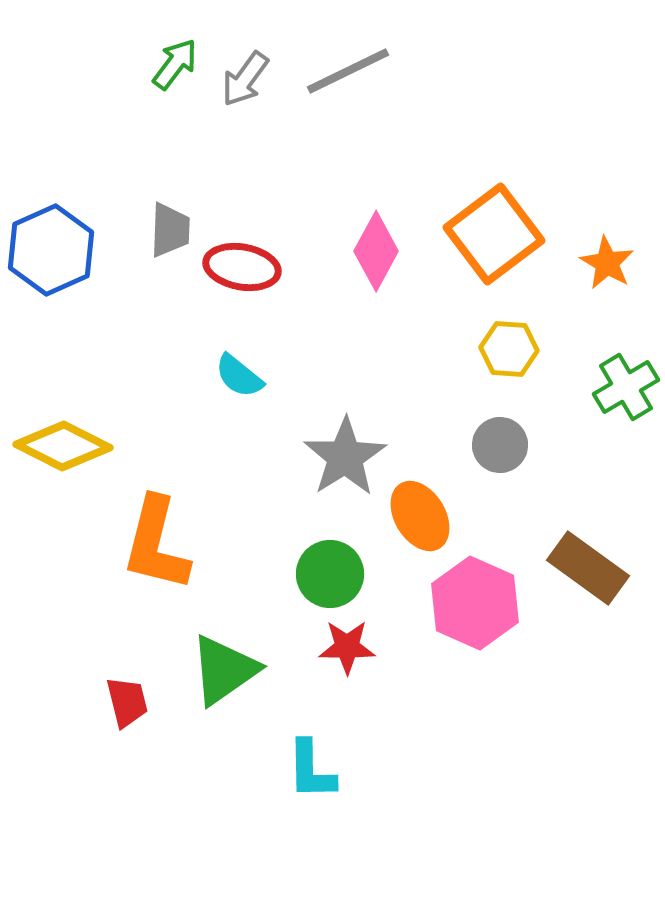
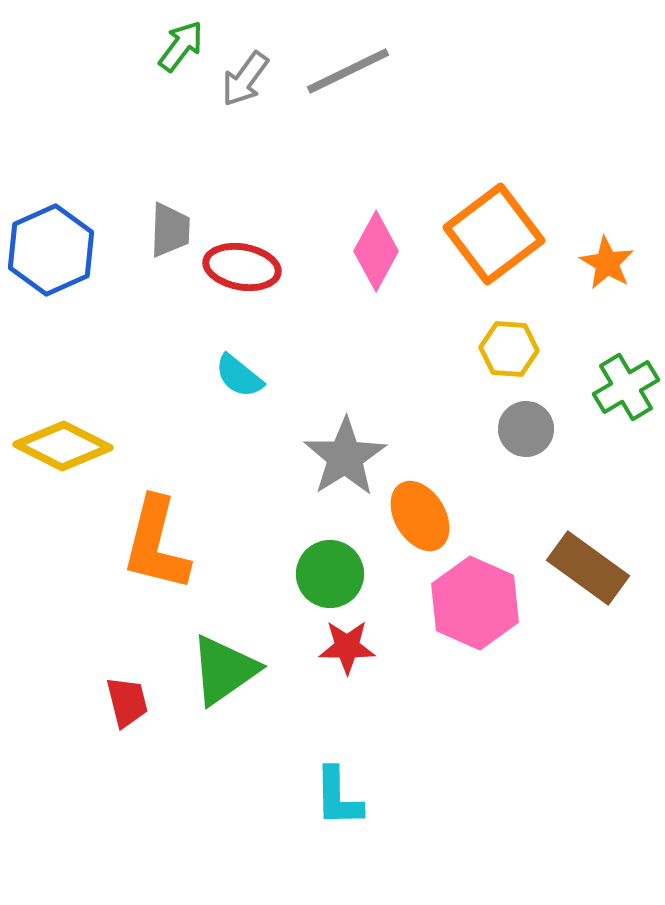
green arrow: moved 6 px right, 18 px up
gray circle: moved 26 px right, 16 px up
cyan L-shape: moved 27 px right, 27 px down
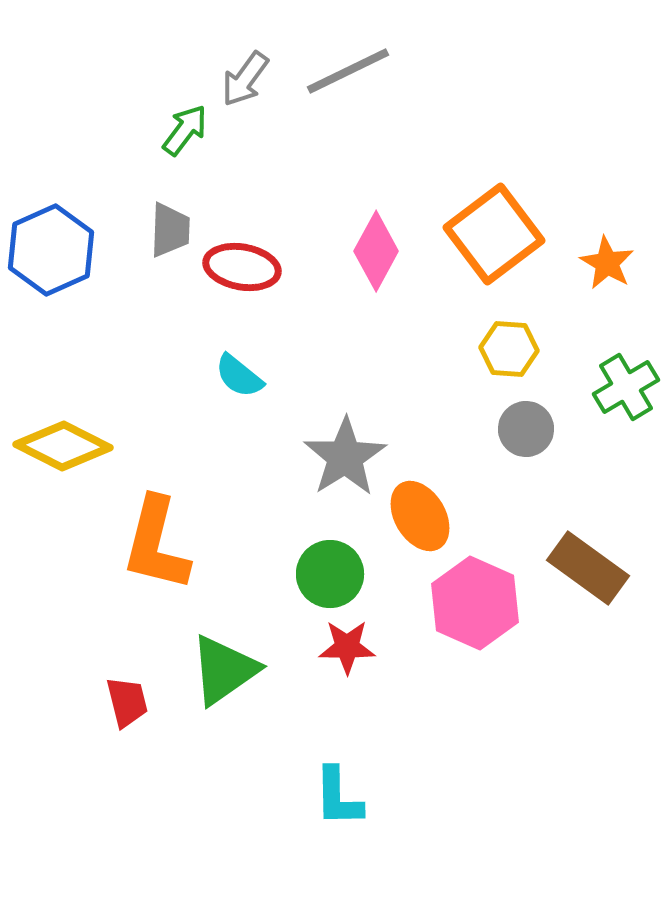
green arrow: moved 4 px right, 84 px down
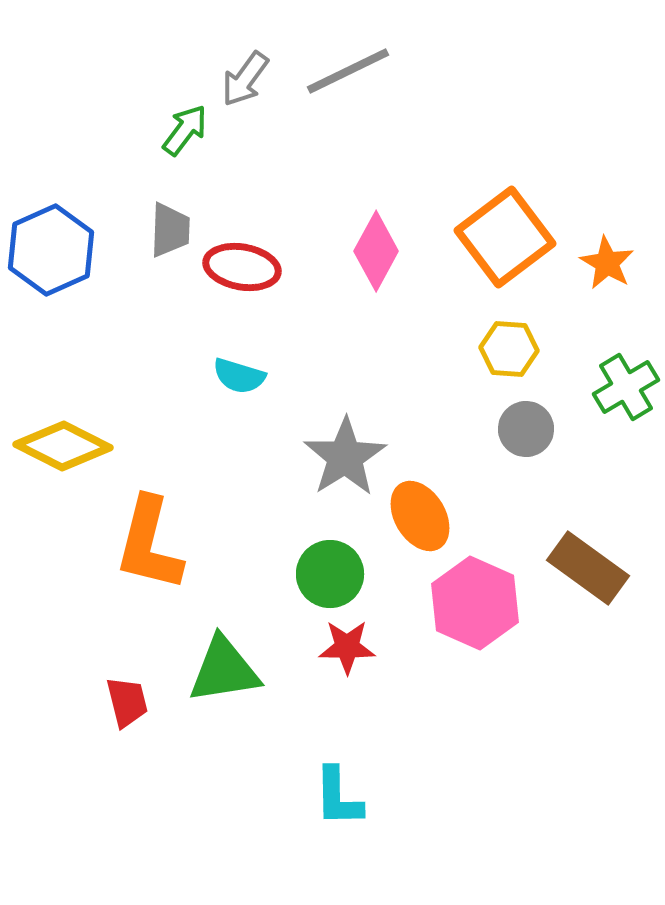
orange square: moved 11 px right, 3 px down
cyan semicircle: rotated 22 degrees counterclockwise
orange L-shape: moved 7 px left
green triangle: rotated 26 degrees clockwise
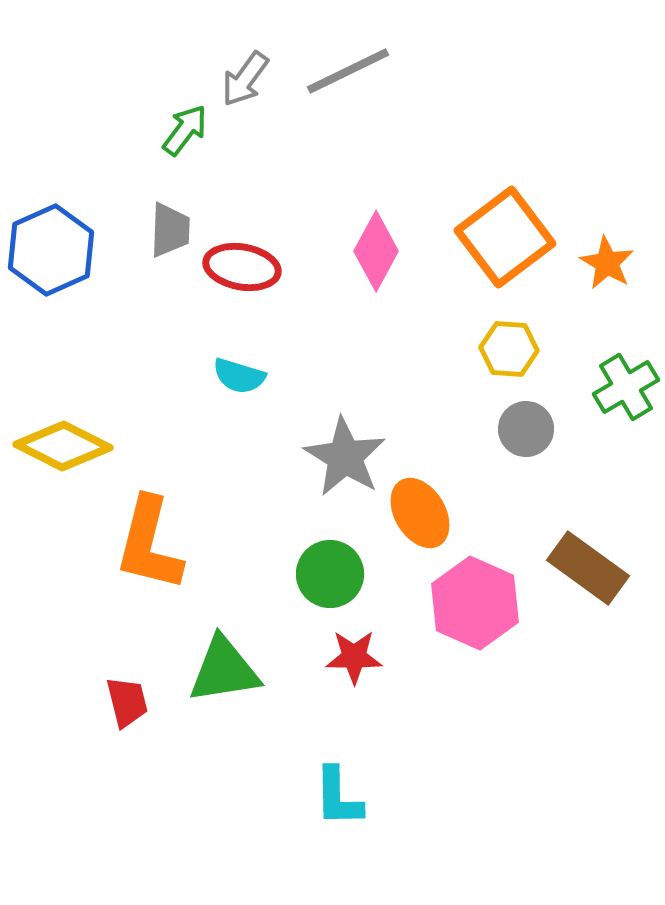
gray star: rotated 8 degrees counterclockwise
orange ellipse: moved 3 px up
red star: moved 7 px right, 10 px down
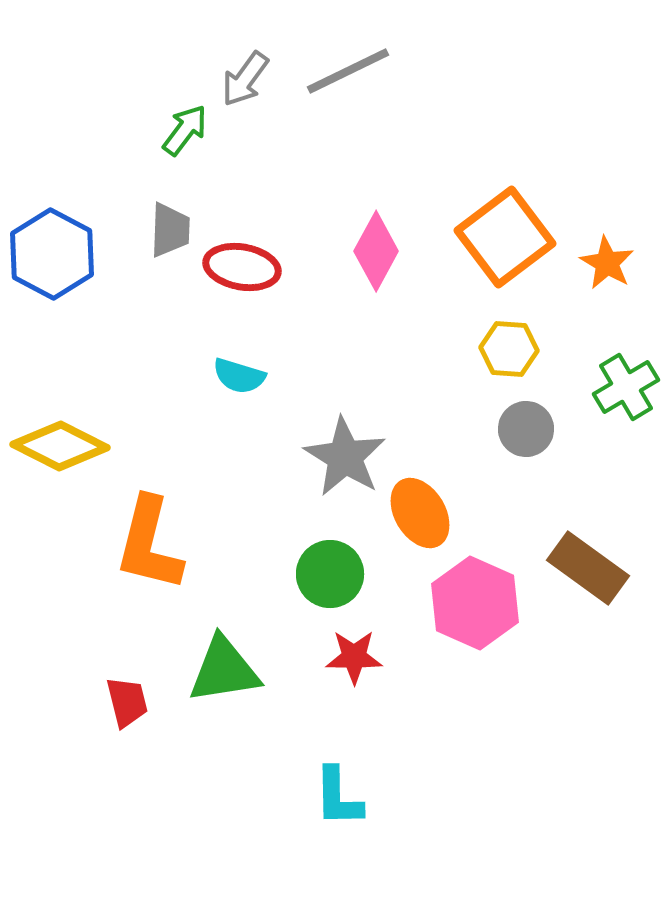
blue hexagon: moved 1 px right, 4 px down; rotated 8 degrees counterclockwise
yellow diamond: moved 3 px left
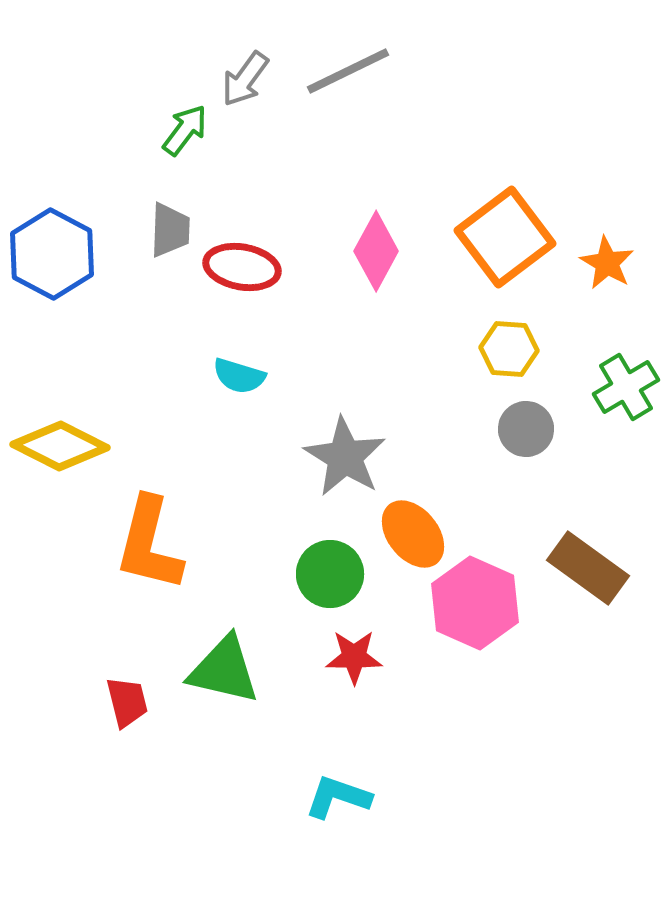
orange ellipse: moved 7 px left, 21 px down; rotated 8 degrees counterclockwise
green triangle: rotated 22 degrees clockwise
cyan L-shape: rotated 110 degrees clockwise
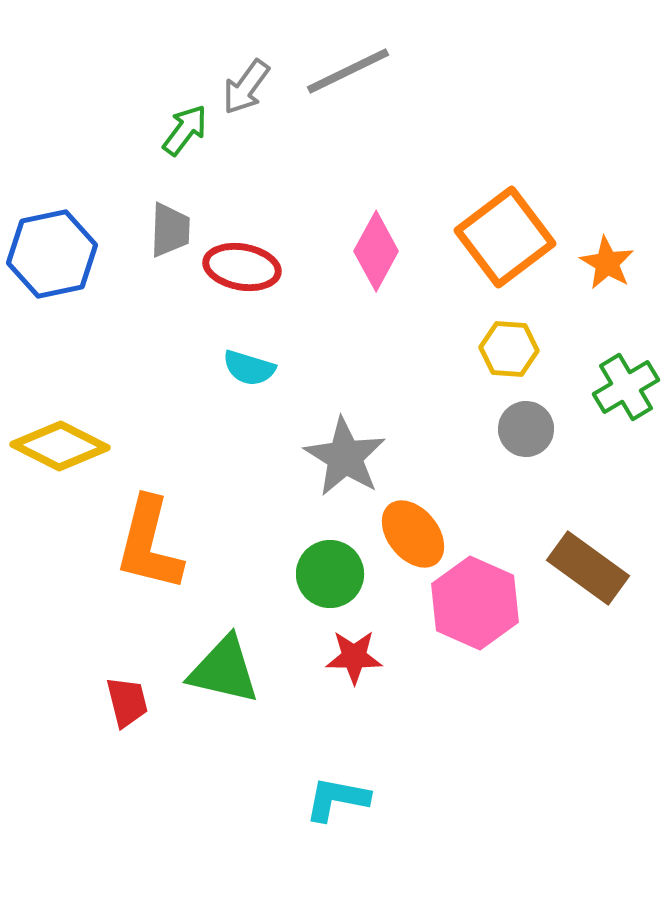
gray arrow: moved 1 px right, 8 px down
blue hexagon: rotated 20 degrees clockwise
cyan semicircle: moved 10 px right, 8 px up
cyan L-shape: moved 1 px left, 2 px down; rotated 8 degrees counterclockwise
